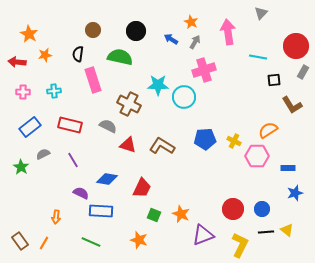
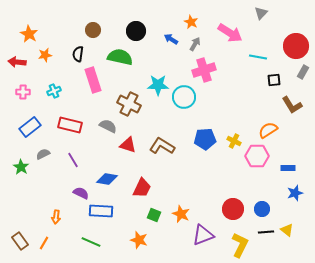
pink arrow at (228, 32): moved 2 px right, 1 px down; rotated 130 degrees clockwise
gray arrow at (195, 42): moved 2 px down
cyan cross at (54, 91): rotated 16 degrees counterclockwise
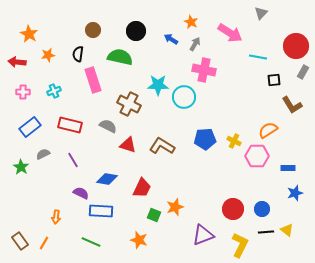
orange star at (45, 55): moved 3 px right
pink cross at (204, 70): rotated 30 degrees clockwise
orange star at (181, 214): moved 6 px left, 7 px up; rotated 30 degrees clockwise
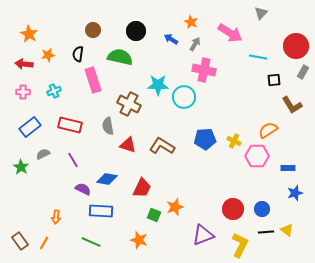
red arrow at (17, 62): moved 7 px right, 2 px down
gray semicircle at (108, 126): rotated 126 degrees counterclockwise
purple semicircle at (81, 193): moved 2 px right, 4 px up
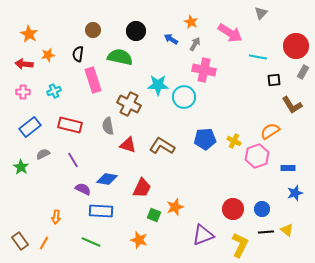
orange semicircle at (268, 130): moved 2 px right, 1 px down
pink hexagon at (257, 156): rotated 20 degrees counterclockwise
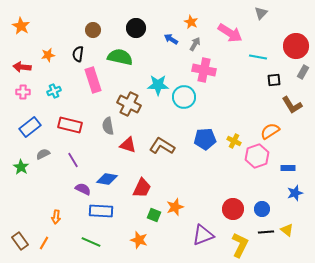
black circle at (136, 31): moved 3 px up
orange star at (29, 34): moved 8 px left, 8 px up
red arrow at (24, 64): moved 2 px left, 3 px down
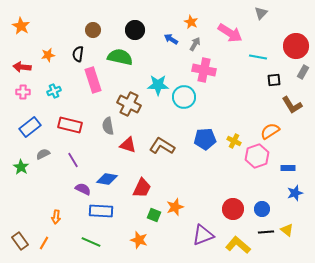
black circle at (136, 28): moved 1 px left, 2 px down
yellow L-shape at (240, 245): moved 2 px left; rotated 75 degrees counterclockwise
